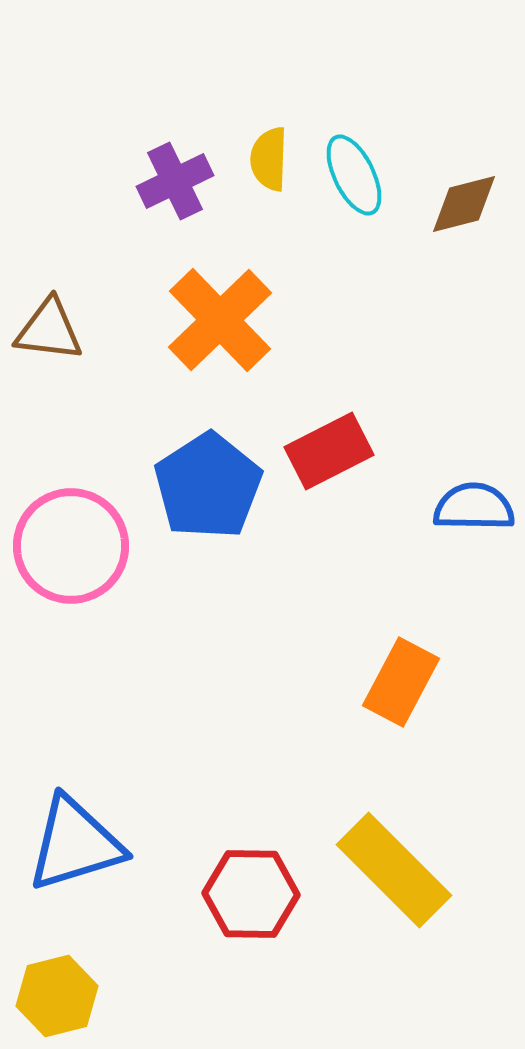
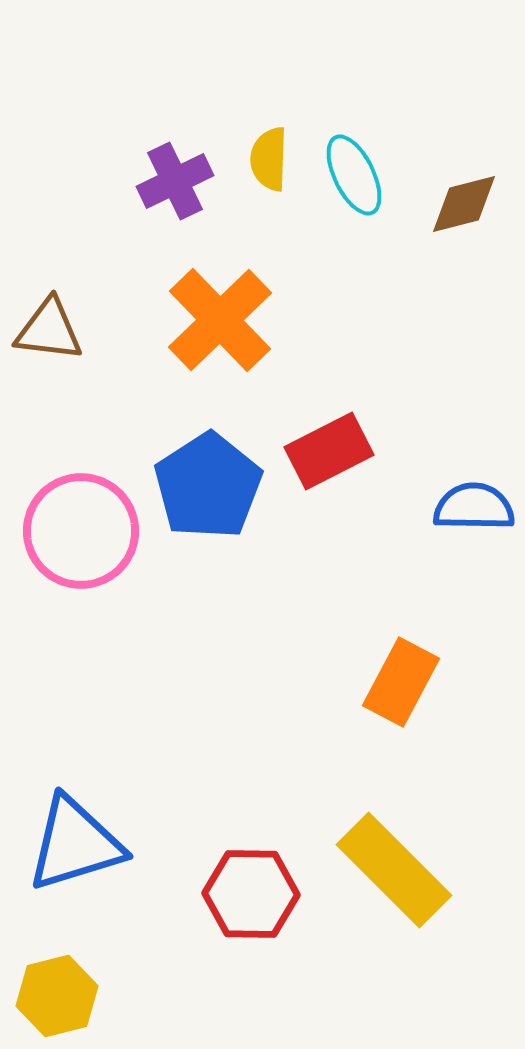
pink circle: moved 10 px right, 15 px up
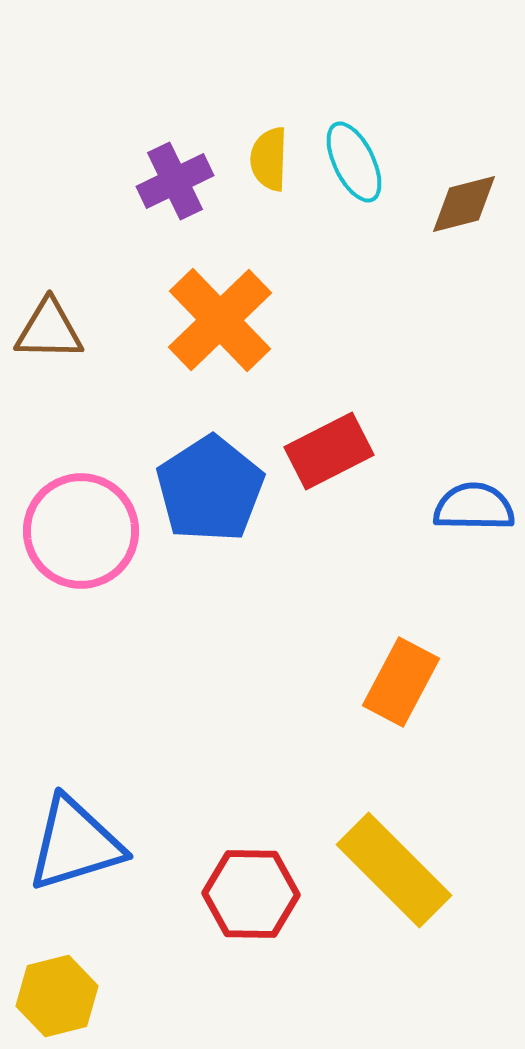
cyan ellipse: moved 13 px up
brown triangle: rotated 6 degrees counterclockwise
blue pentagon: moved 2 px right, 3 px down
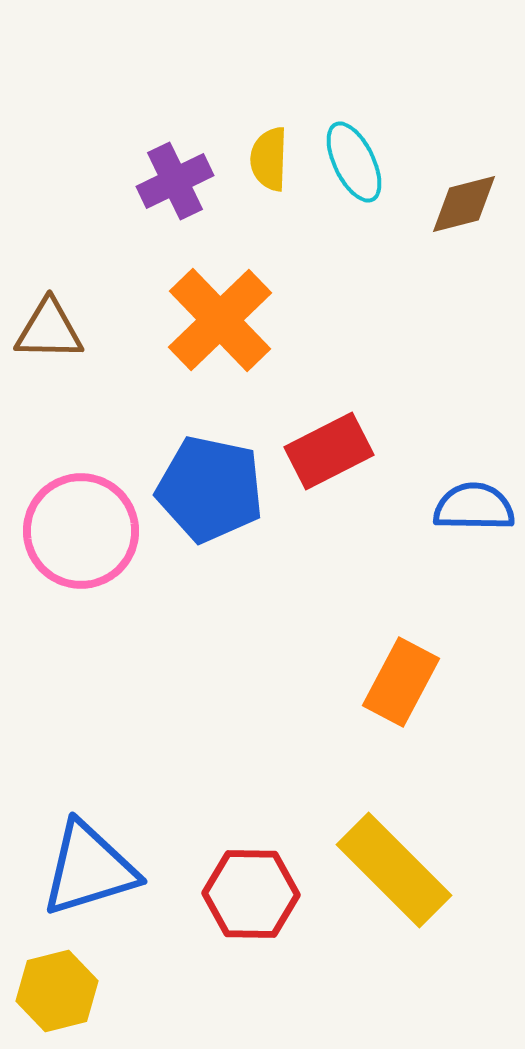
blue pentagon: rotated 27 degrees counterclockwise
blue triangle: moved 14 px right, 25 px down
yellow hexagon: moved 5 px up
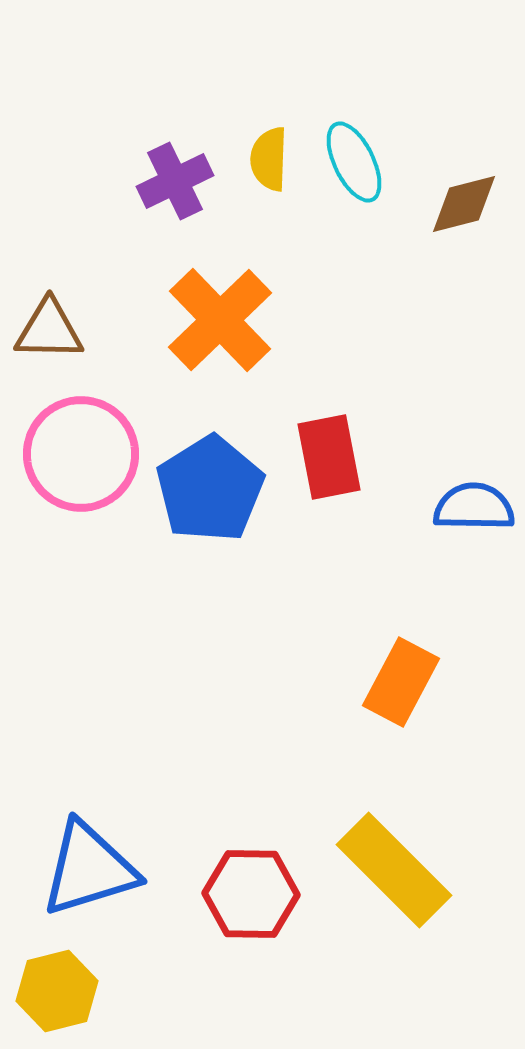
red rectangle: moved 6 px down; rotated 74 degrees counterclockwise
blue pentagon: rotated 28 degrees clockwise
pink circle: moved 77 px up
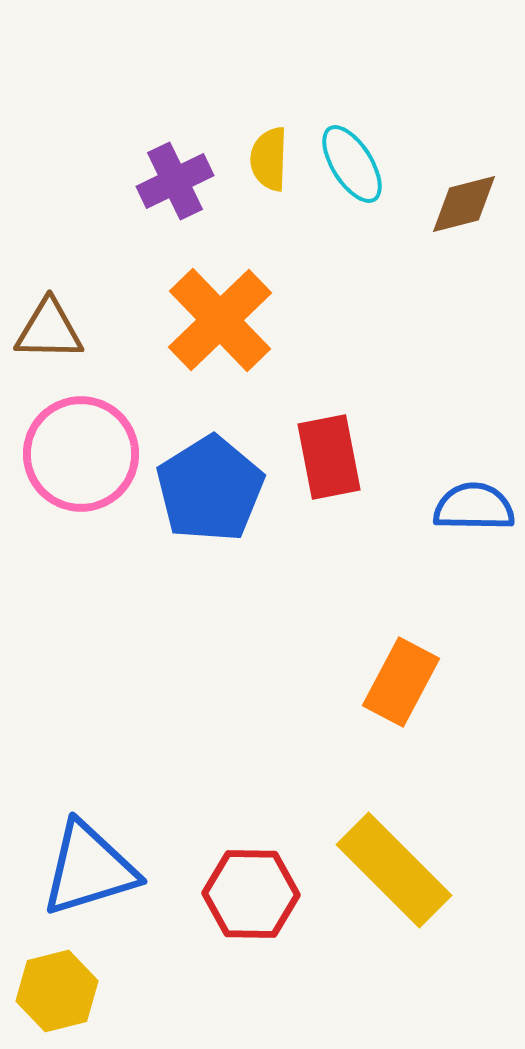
cyan ellipse: moved 2 px left, 2 px down; rotated 6 degrees counterclockwise
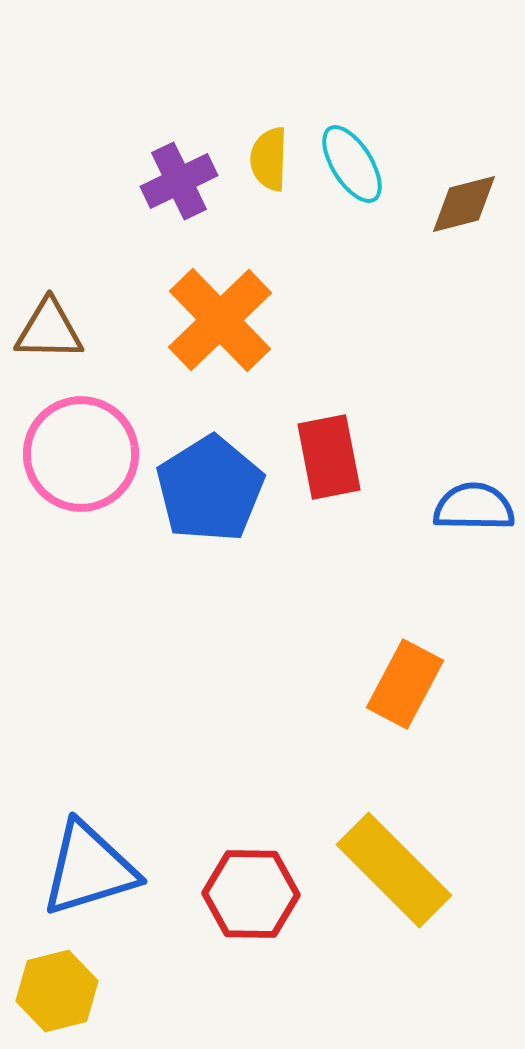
purple cross: moved 4 px right
orange rectangle: moved 4 px right, 2 px down
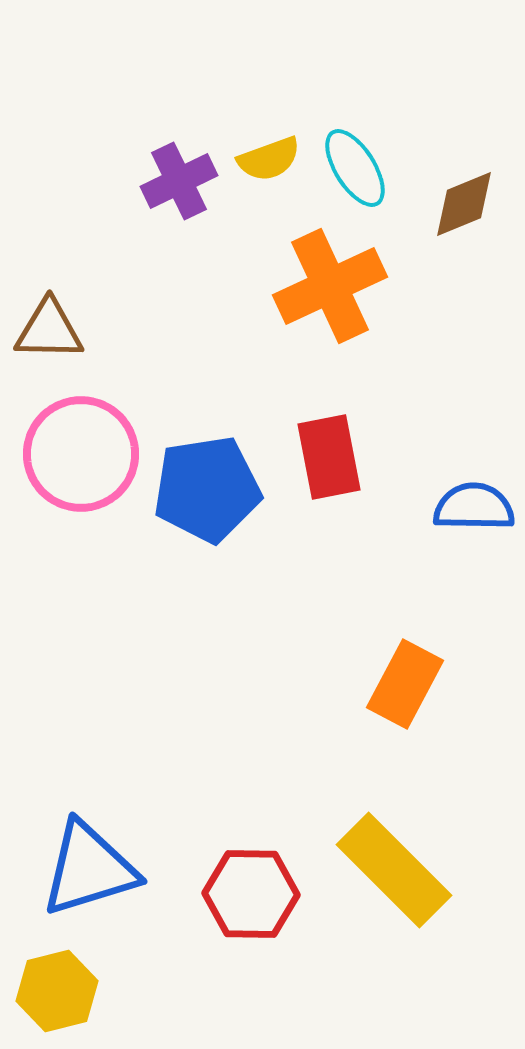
yellow semicircle: rotated 112 degrees counterclockwise
cyan ellipse: moved 3 px right, 4 px down
brown diamond: rotated 8 degrees counterclockwise
orange cross: moved 110 px right, 34 px up; rotated 19 degrees clockwise
blue pentagon: moved 3 px left; rotated 23 degrees clockwise
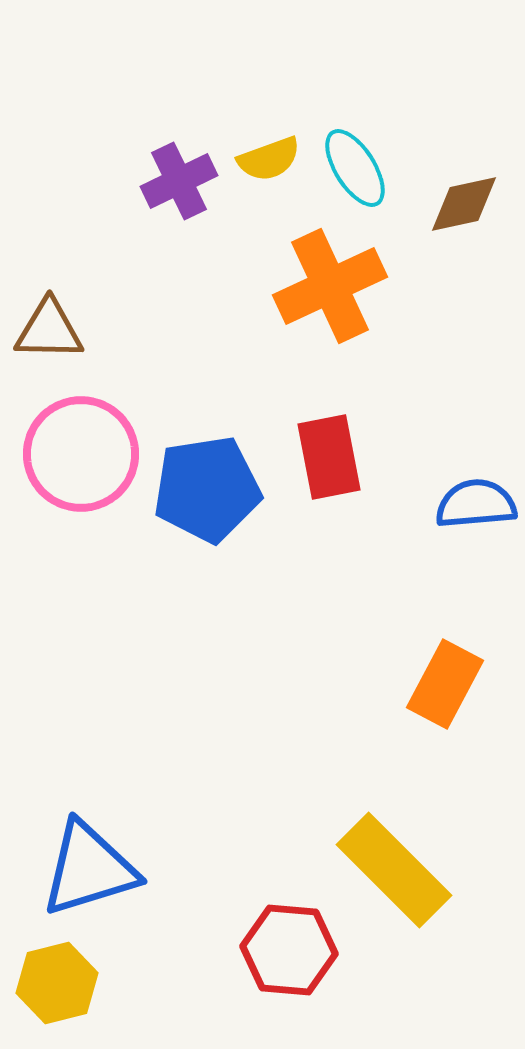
brown diamond: rotated 10 degrees clockwise
blue semicircle: moved 2 px right, 3 px up; rotated 6 degrees counterclockwise
orange rectangle: moved 40 px right
red hexagon: moved 38 px right, 56 px down; rotated 4 degrees clockwise
yellow hexagon: moved 8 px up
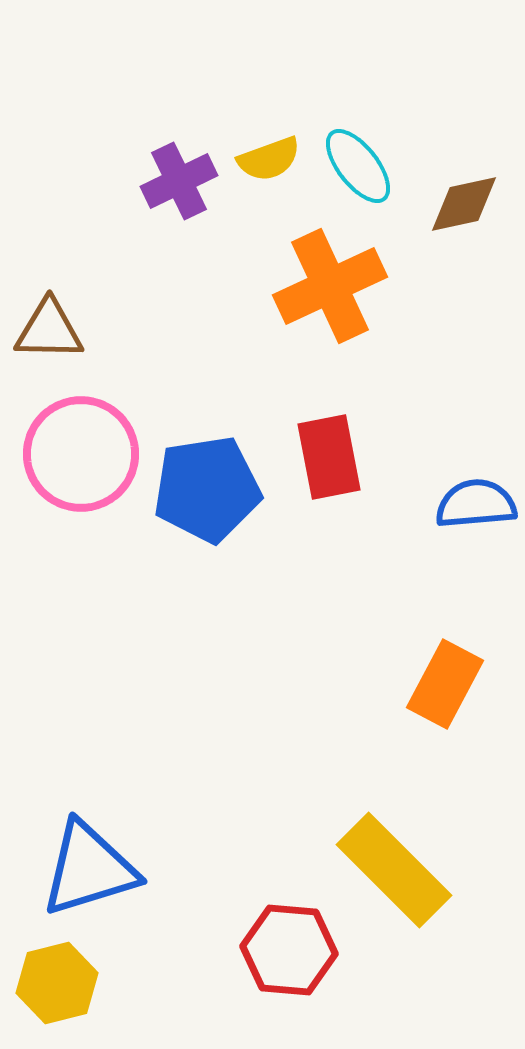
cyan ellipse: moved 3 px right, 2 px up; rotated 6 degrees counterclockwise
